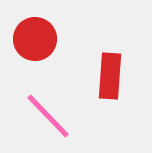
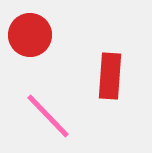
red circle: moved 5 px left, 4 px up
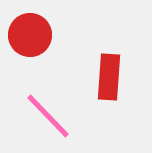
red rectangle: moved 1 px left, 1 px down
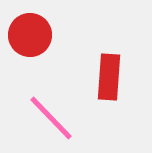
pink line: moved 3 px right, 2 px down
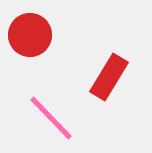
red rectangle: rotated 27 degrees clockwise
